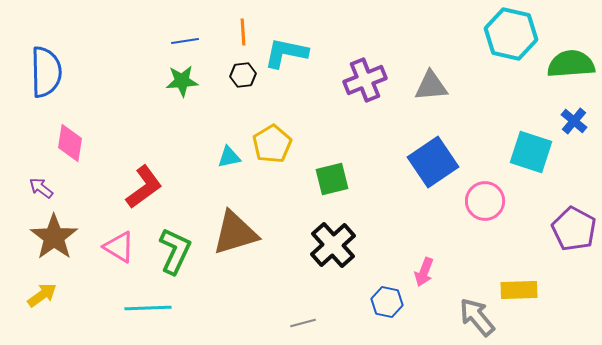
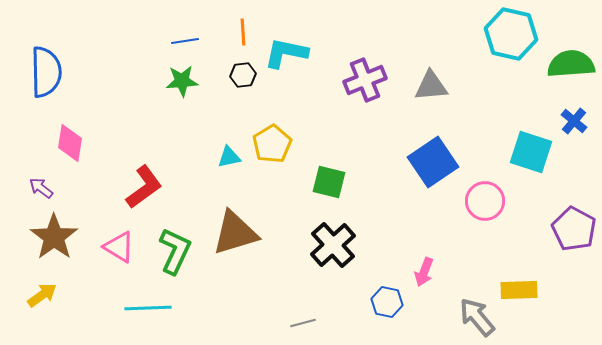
green square: moved 3 px left, 3 px down; rotated 28 degrees clockwise
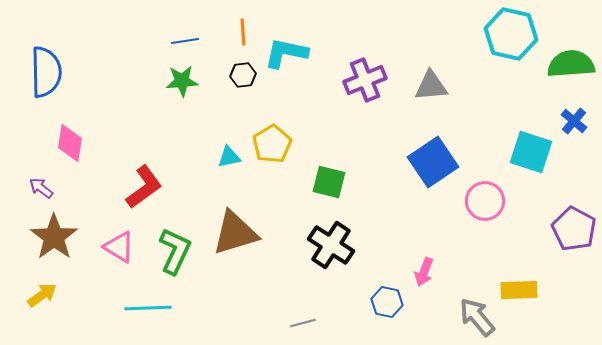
black cross: moved 2 px left; rotated 15 degrees counterclockwise
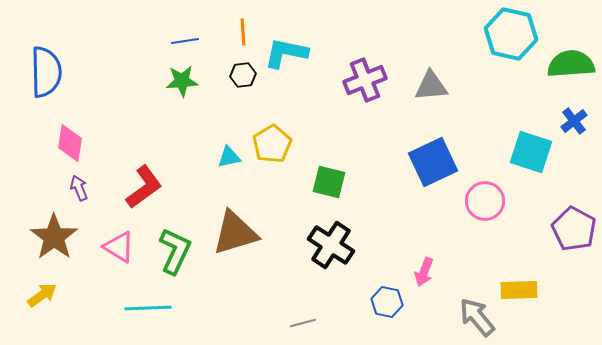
blue cross: rotated 12 degrees clockwise
blue square: rotated 9 degrees clockwise
purple arrow: moved 38 px right; rotated 30 degrees clockwise
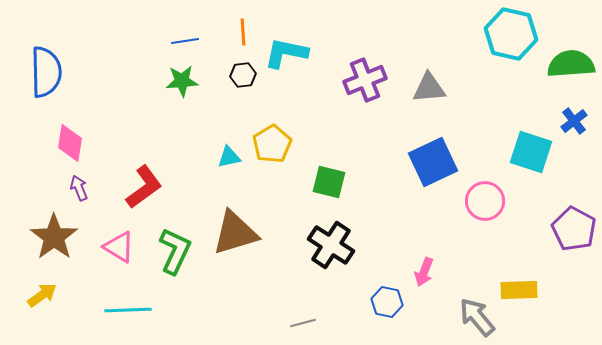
gray triangle: moved 2 px left, 2 px down
cyan line: moved 20 px left, 2 px down
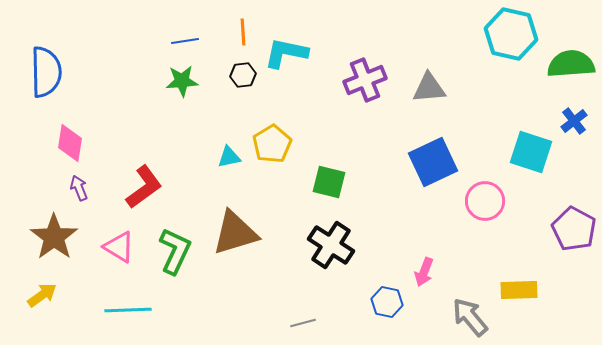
gray arrow: moved 7 px left
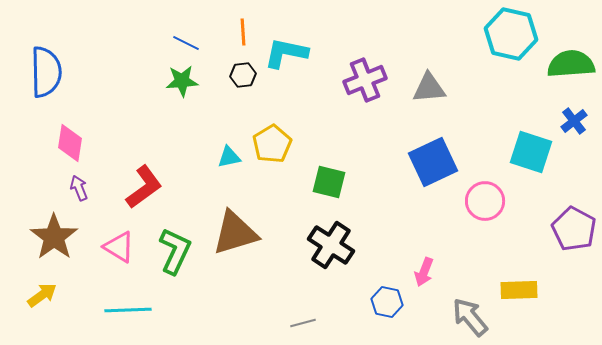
blue line: moved 1 px right, 2 px down; rotated 36 degrees clockwise
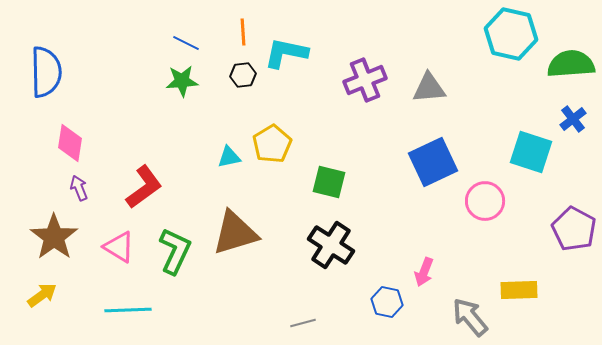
blue cross: moved 1 px left, 2 px up
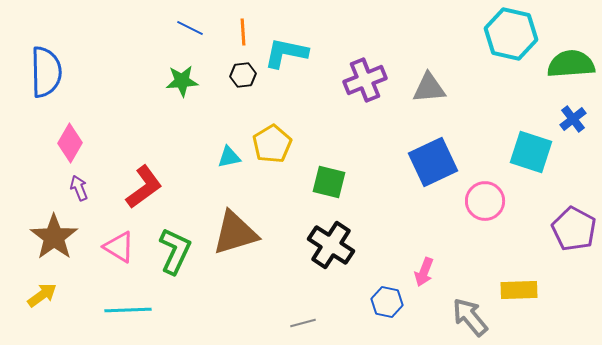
blue line: moved 4 px right, 15 px up
pink diamond: rotated 21 degrees clockwise
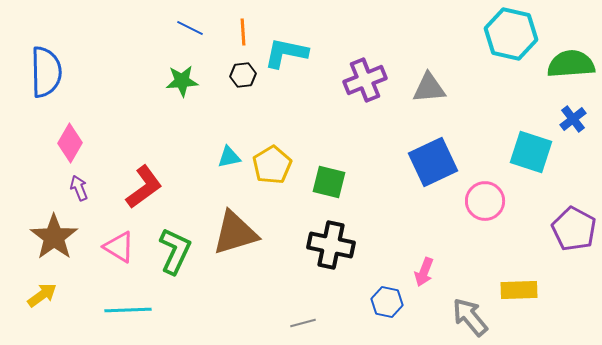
yellow pentagon: moved 21 px down
black cross: rotated 21 degrees counterclockwise
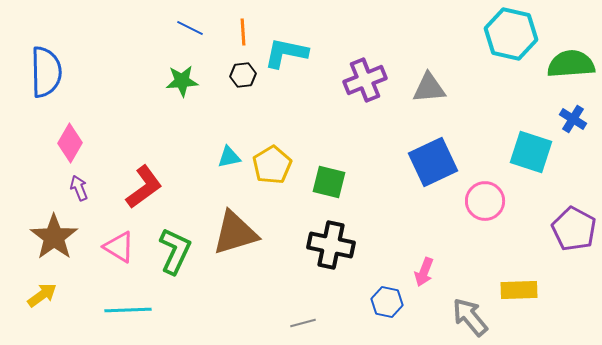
blue cross: rotated 20 degrees counterclockwise
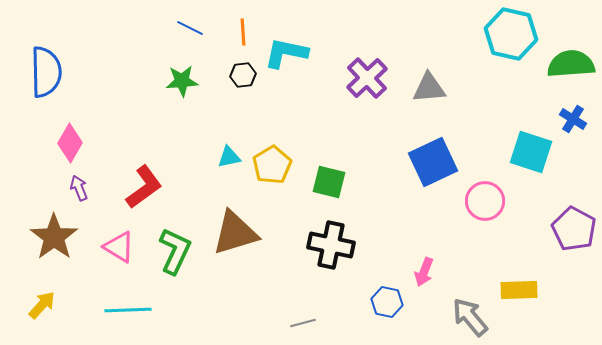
purple cross: moved 2 px right, 2 px up; rotated 21 degrees counterclockwise
yellow arrow: moved 10 px down; rotated 12 degrees counterclockwise
